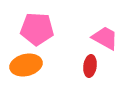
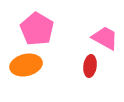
pink pentagon: rotated 28 degrees clockwise
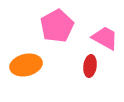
pink pentagon: moved 20 px right, 3 px up; rotated 12 degrees clockwise
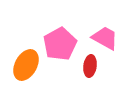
pink pentagon: moved 3 px right, 18 px down
orange ellipse: rotated 48 degrees counterclockwise
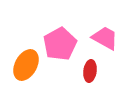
red ellipse: moved 5 px down
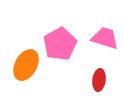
pink trapezoid: rotated 12 degrees counterclockwise
red ellipse: moved 9 px right, 9 px down
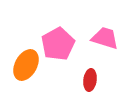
pink pentagon: moved 2 px left
red ellipse: moved 9 px left
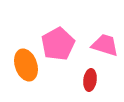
pink trapezoid: moved 7 px down
orange ellipse: rotated 48 degrees counterclockwise
